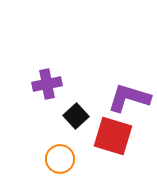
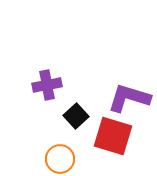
purple cross: moved 1 px down
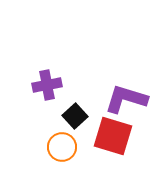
purple L-shape: moved 3 px left, 1 px down
black square: moved 1 px left
orange circle: moved 2 px right, 12 px up
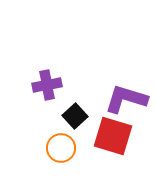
orange circle: moved 1 px left, 1 px down
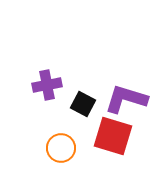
black square: moved 8 px right, 12 px up; rotated 20 degrees counterclockwise
